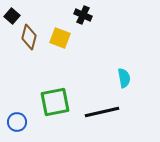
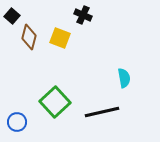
green square: rotated 32 degrees counterclockwise
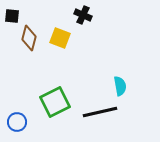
black square: rotated 35 degrees counterclockwise
brown diamond: moved 1 px down
cyan semicircle: moved 4 px left, 8 px down
green square: rotated 16 degrees clockwise
black line: moved 2 px left
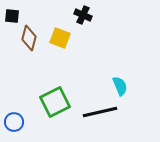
cyan semicircle: rotated 12 degrees counterclockwise
blue circle: moved 3 px left
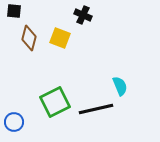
black square: moved 2 px right, 5 px up
black line: moved 4 px left, 3 px up
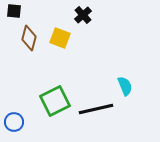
black cross: rotated 24 degrees clockwise
cyan semicircle: moved 5 px right
green square: moved 1 px up
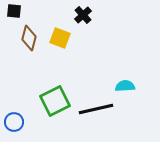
cyan semicircle: rotated 72 degrees counterclockwise
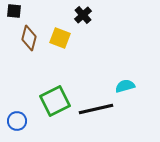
cyan semicircle: rotated 12 degrees counterclockwise
blue circle: moved 3 px right, 1 px up
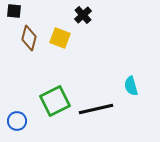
cyan semicircle: moved 6 px right; rotated 90 degrees counterclockwise
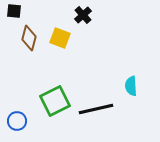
cyan semicircle: rotated 12 degrees clockwise
